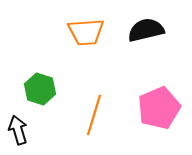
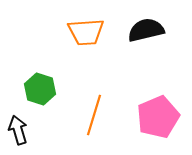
pink pentagon: moved 1 px left, 9 px down
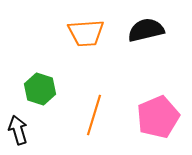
orange trapezoid: moved 1 px down
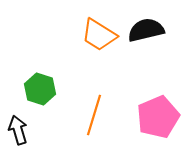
orange trapezoid: moved 13 px right, 2 px down; rotated 36 degrees clockwise
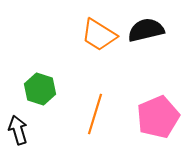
orange line: moved 1 px right, 1 px up
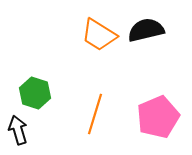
green hexagon: moved 5 px left, 4 px down
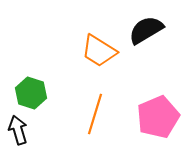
black semicircle: rotated 18 degrees counterclockwise
orange trapezoid: moved 16 px down
green hexagon: moved 4 px left
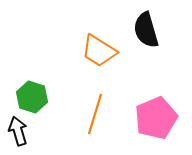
black semicircle: rotated 75 degrees counterclockwise
green hexagon: moved 1 px right, 4 px down
pink pentagon: moved 2 px left, 1 px down
black arrow: moved 1 px down
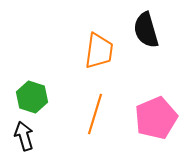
orange trapezoid: rotated 114 degrees counterclockwise
black arrow: moved 6 px right, 5 px down
